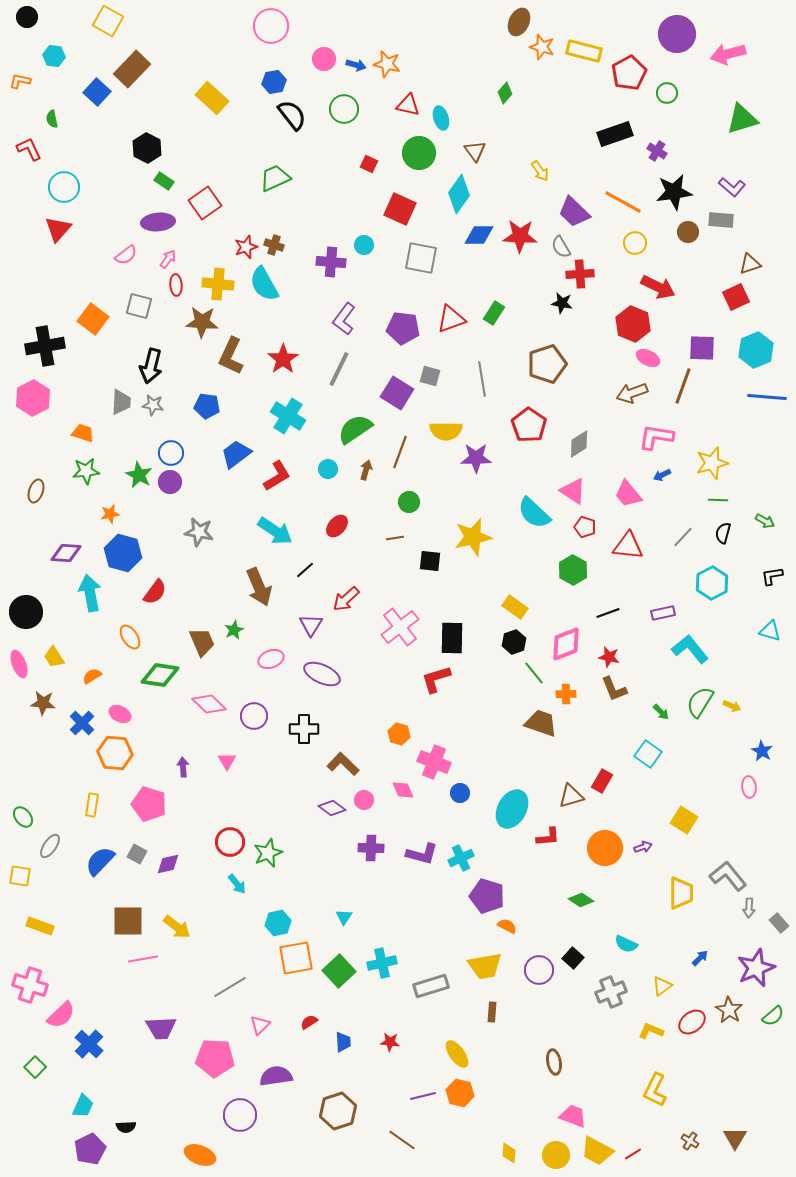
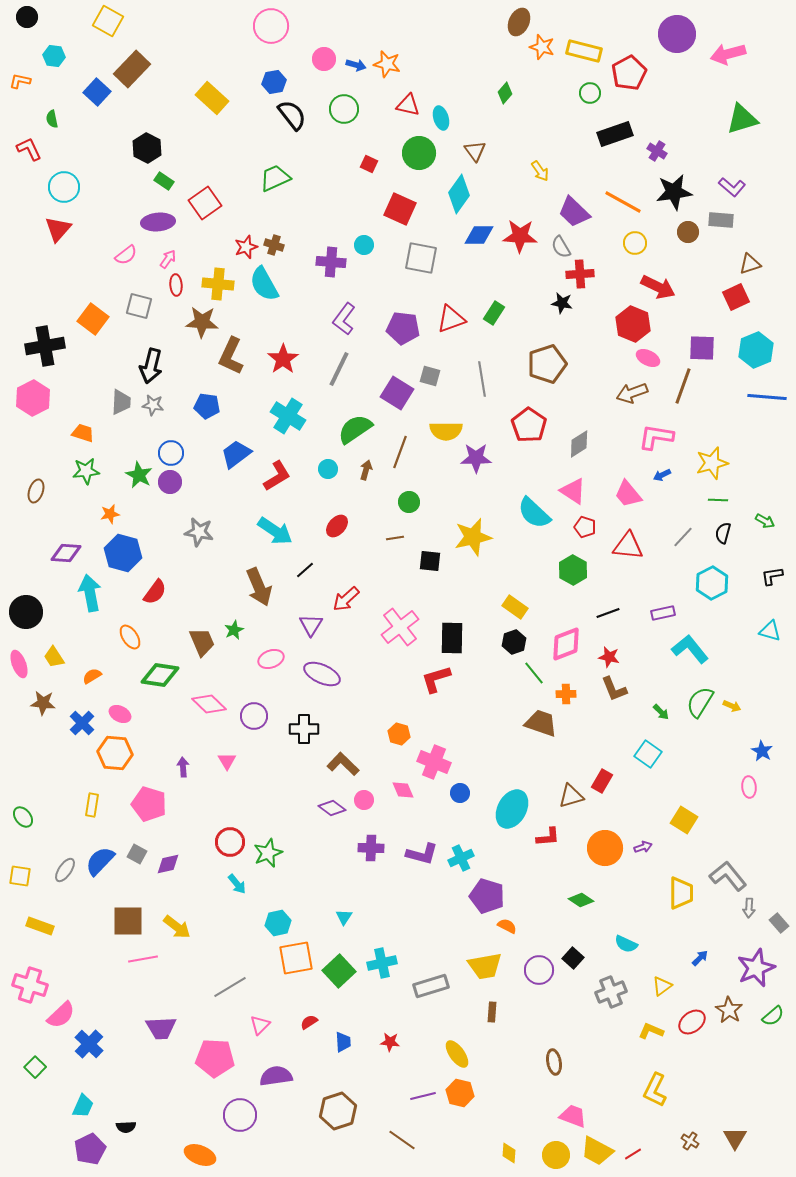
green circle at (667, 93): moved 77 px left
gray ellipse at (50, 846): moved 15 px right, 24 px down
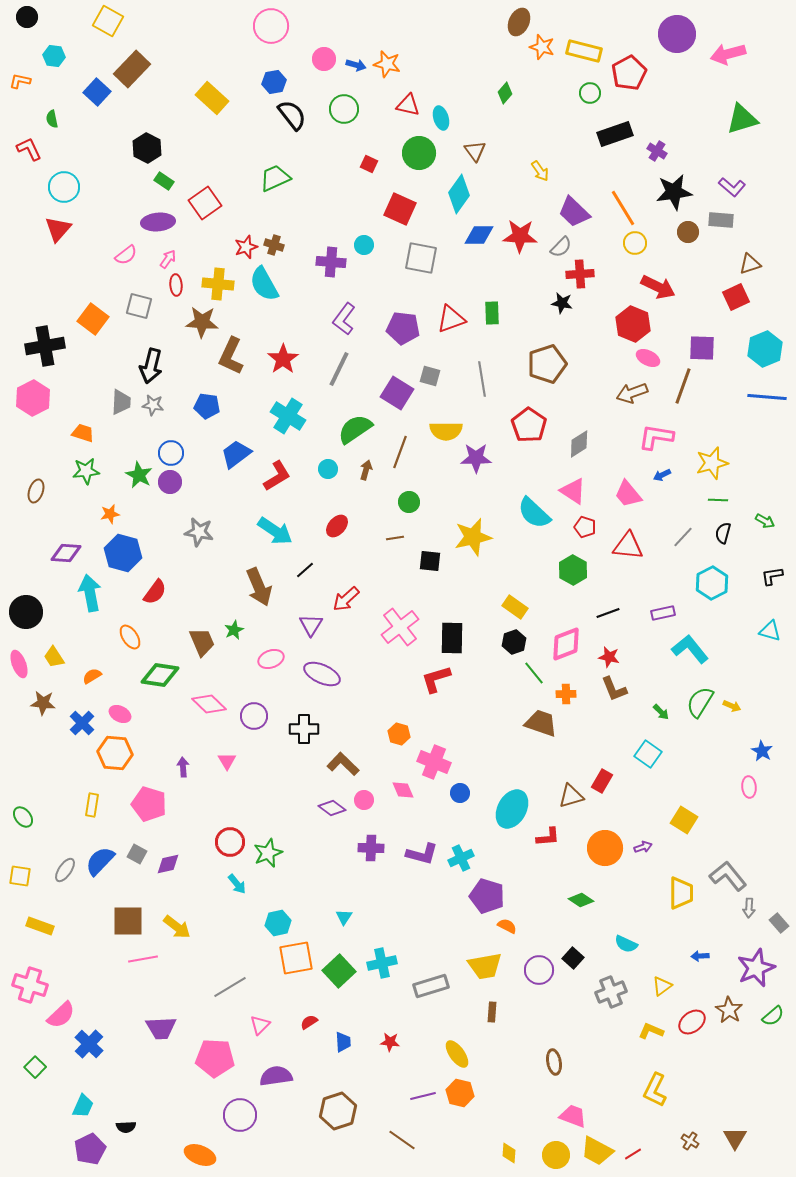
orange line at (623, 202): moved 6 px down; rotated 30 degrees clockwise
gray semicircle at (561, 247): rotated 105 degrees counterclockwise
green rectangle at (494, 313): moved 2 px left; rotated 35 degrees counterclockwise
cyan hexagon at (756, 350): moved 9 px right, 1 px up
blue arrow at (700, 958): moved 2 px up; rotated 138 degrees counterclockwise
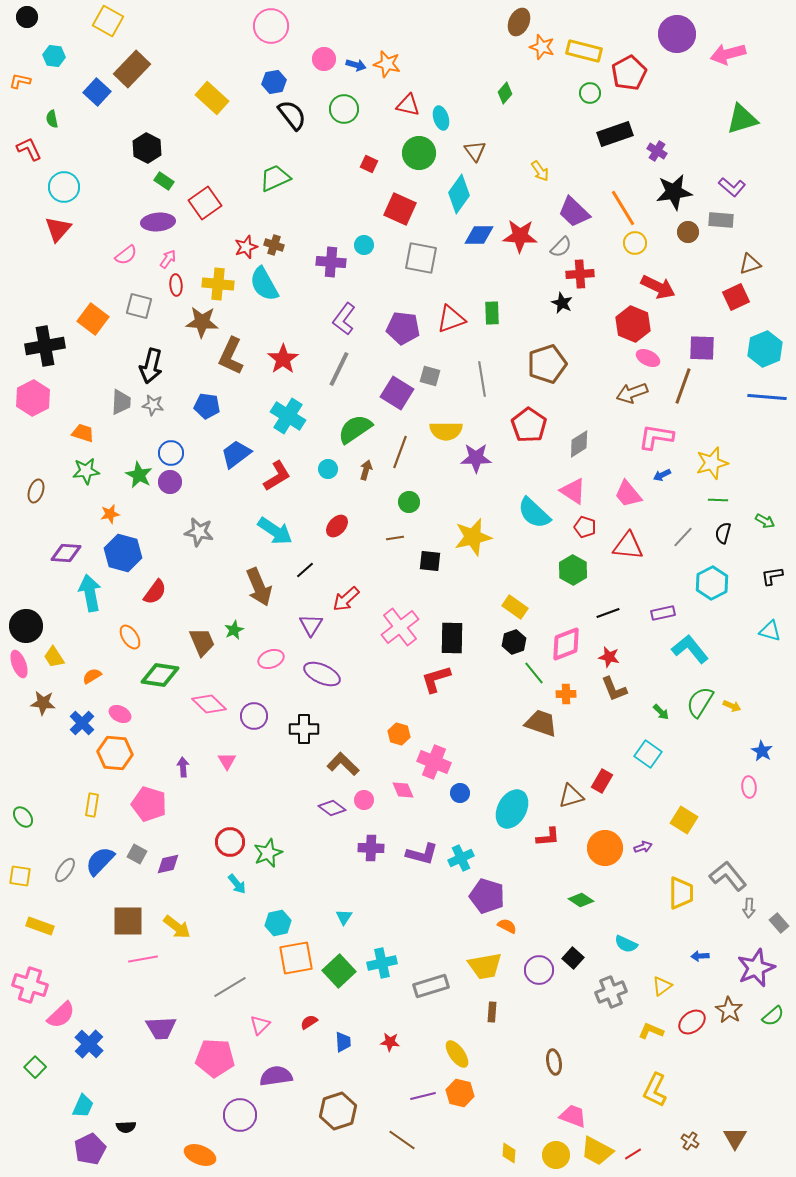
black star at (562, 303): rotated 15 degrees clockwise
black circle at (26, 612): moved 14 px down
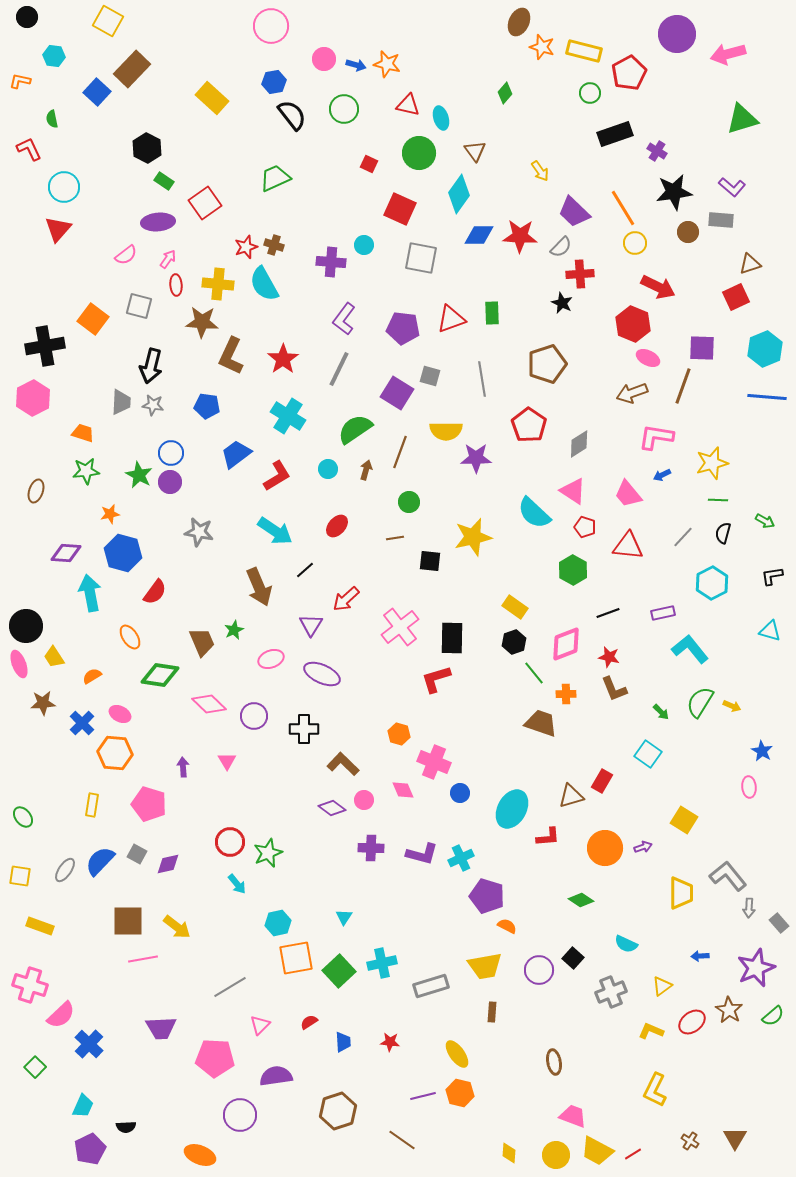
brown star at (43, 703): rotated 10 degrees counterclockwise
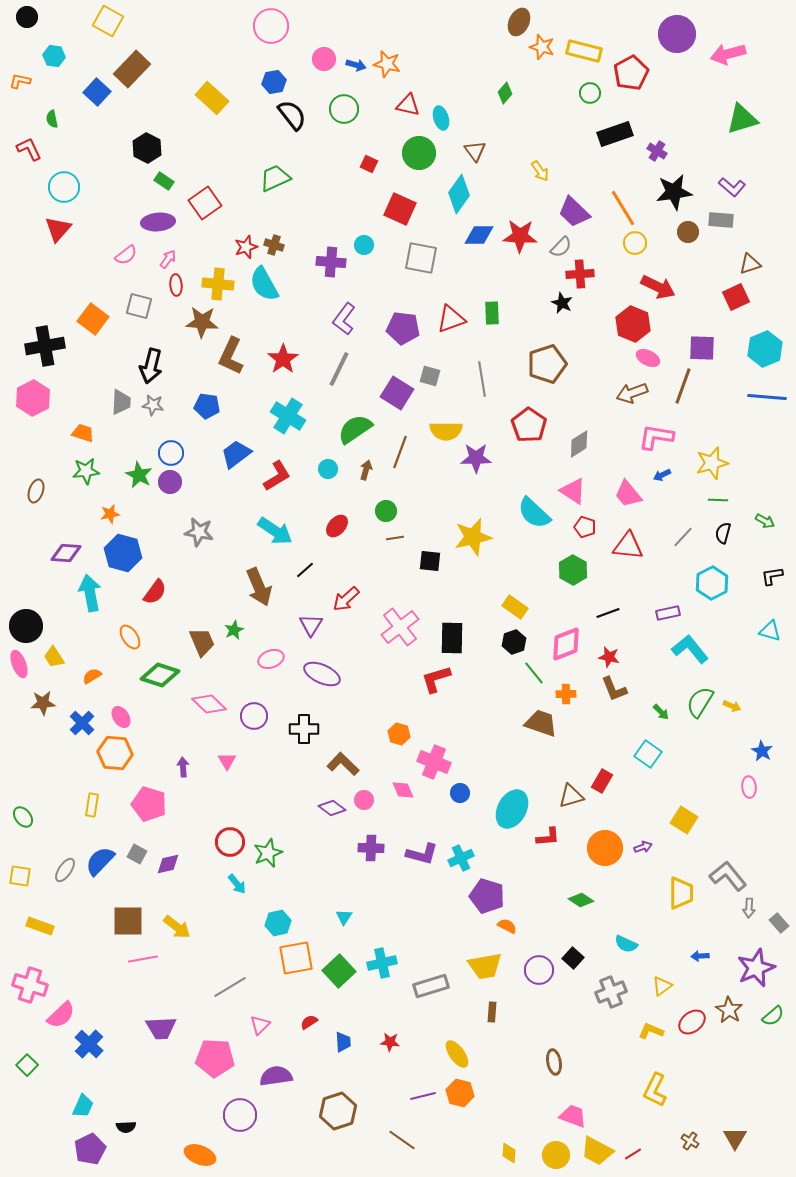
red pentagon at (629, 73): moved 2 px right
green circle at (409, 502): moved 23 px left, 9 px down
purple rectangle at (663, 613): moved 5 px right
green diamond at (160, 675): rotated 9 degrees clockwise
pink ellipse at (120, 714): moved 1 px right, 3 px down; rotated 30 degrees clockwise
green square at (35, 1067): moved 8 px left, 2 px up
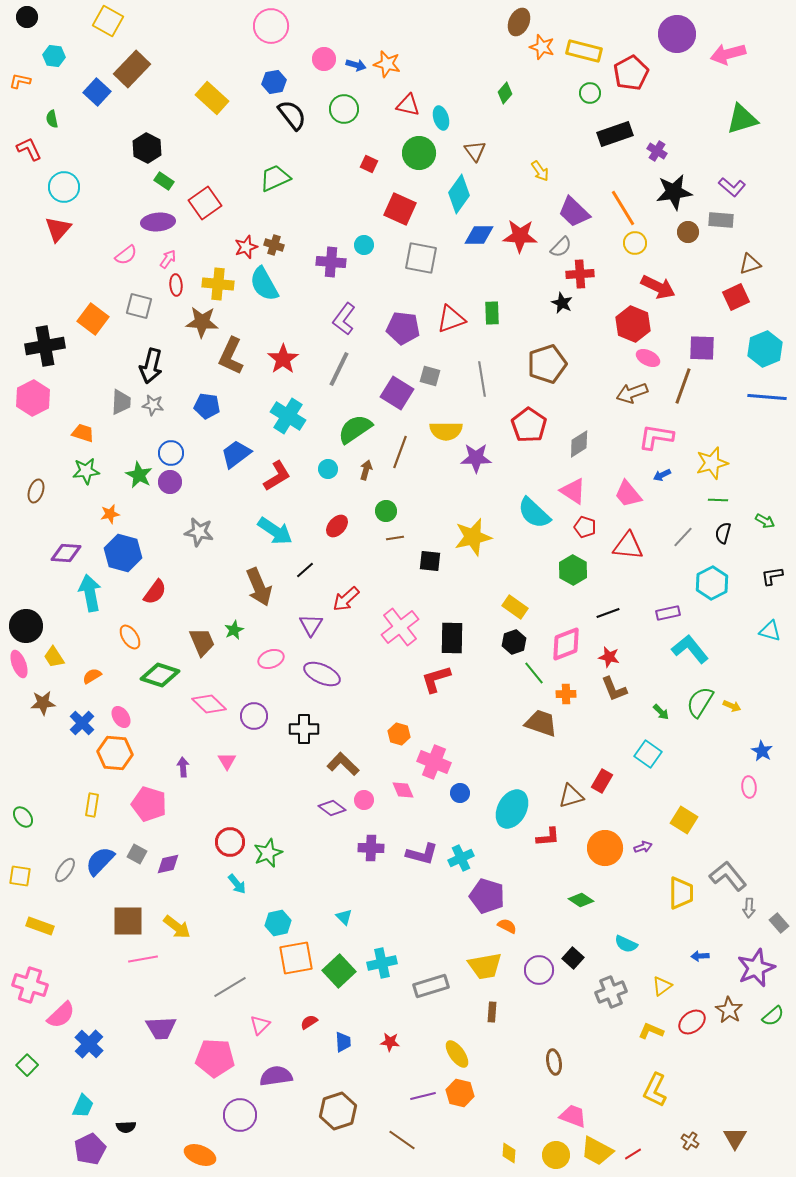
cyan triangle at (344, 917): rotated 18 degrees counterclockwise
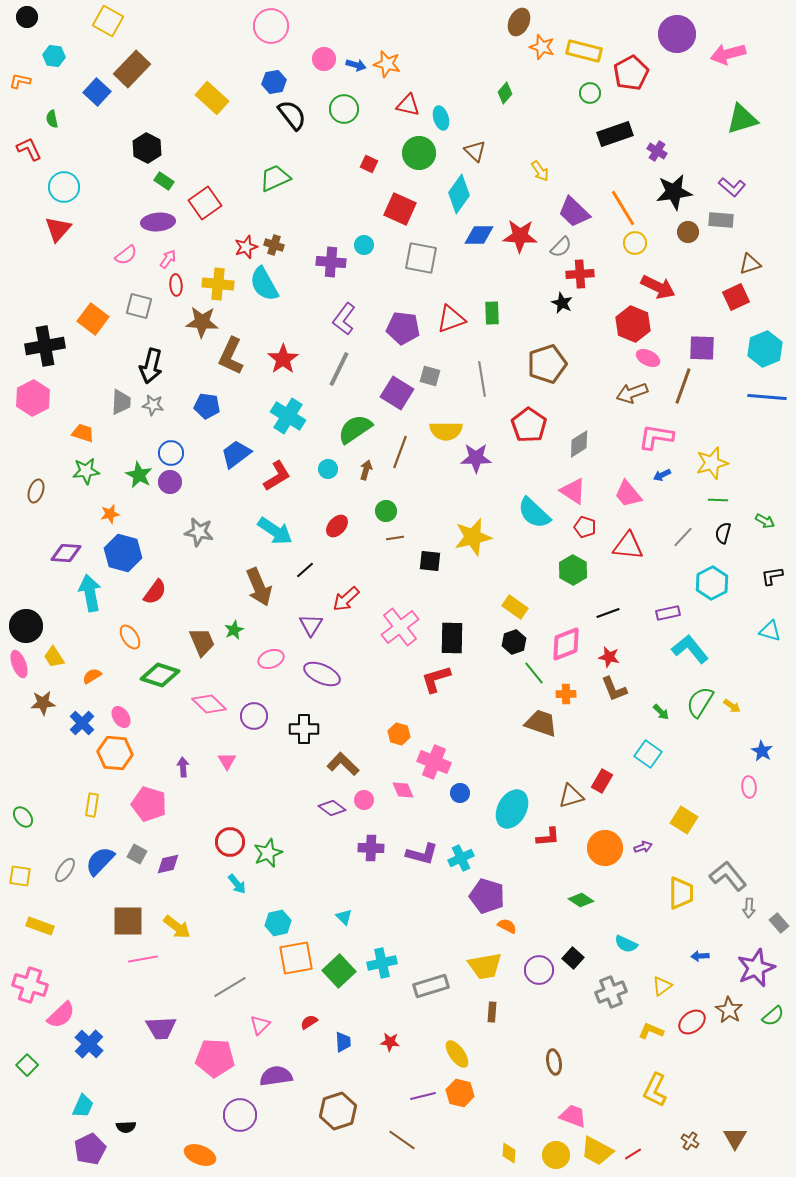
brown triangle at (475, 151): rotated 10 degrees counterclockwise
yellow arrow at (732, 706): rotated 12 degrees clockwise
